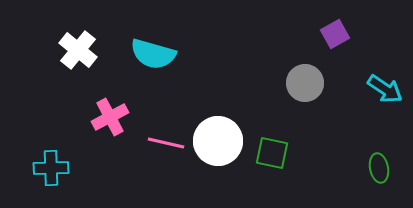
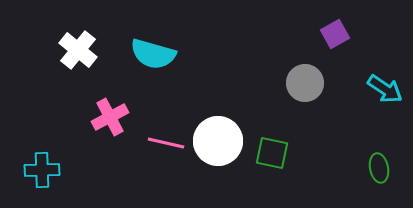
cyan cross: moved 9 px left, 2 px down
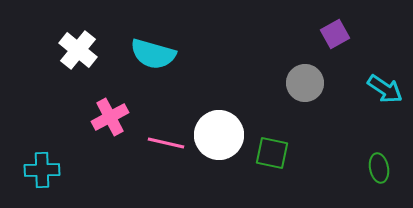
white circle: moved 1 px right, 6 px up
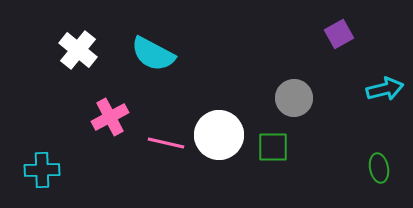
purple square: moved 4 px right
cyan semicircle: rotated 12 degrees clockwise
gray circle: moved 11 px left, 15 px down
cyan arrow: rotated 48 degrees counterclockwise
green square: moved 1 px right, 6 px up; rotated 12 degrees counterclockwise
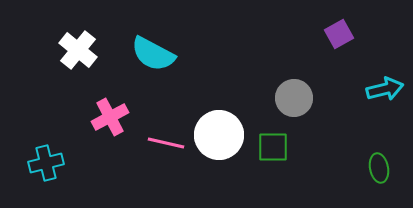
cyan cross: moved 4 px right, 7 px up; rotated 12 degrees counterclockwise
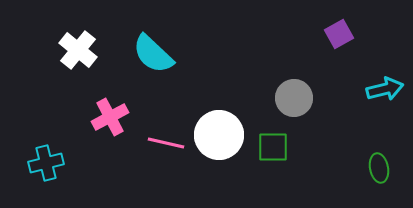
cyan semicircle: rotated 15 degrees clockwise
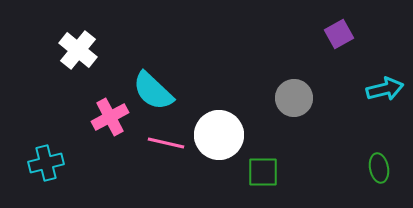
cyan semicircle: moved 37 px down
green square: moved 10 px left, 25 px down
